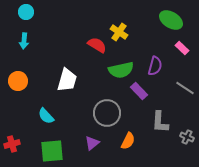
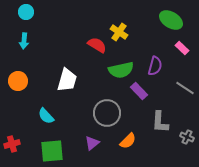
orange semicircle: rotated 18 degrees clockwise
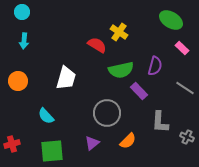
cyan circle: moved 4 px left
white trapezoid: moved 1 px left, 2 px up
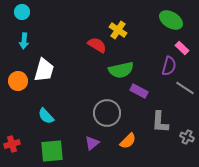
yellow cross: moved 1 px left, 2 px up
purple semicircle: moved 14 px right
white trapezoid: moved 22 px left, 8 px up
purple rectangle: rotated 18 degrees counterclockwise
